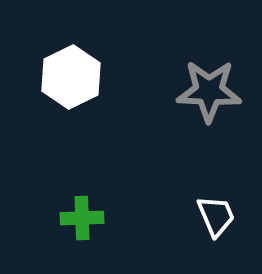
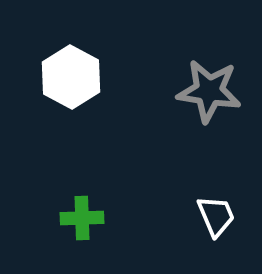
white hexagon: rotated 6 degrees counterclockwise
gray star: rotated 6 degrees clockwise
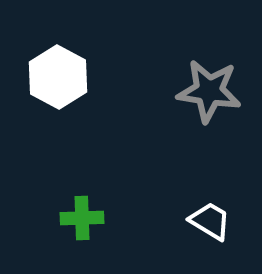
white hexagon: moved 13 px left
white trapezoid: moved 6 px left, 5 px down; rotated 36 degrees counterclockwise
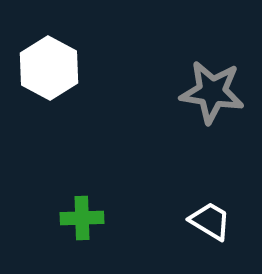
white hexagon: moved 9 px left, 9 px up
gray star: moved 3 px right, 1 px down
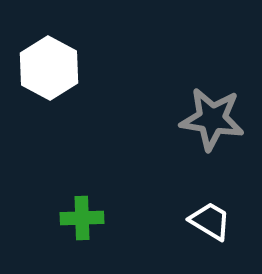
gray star: moved 27 px down
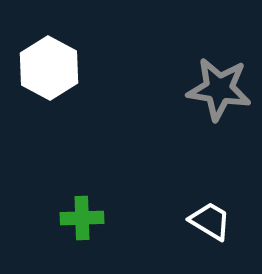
gray star: moved 7 px right, 30 px up
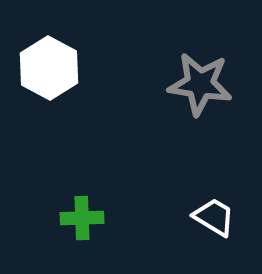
gray star: moved 19 px left, 5 px up
white trapezoid: moved 4 px right, 4 px up
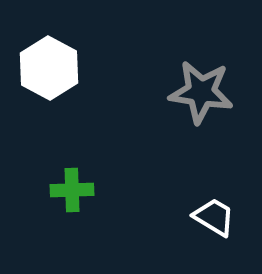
gray star: moved 1 px right, 8 px down
green cross: moved 10 px left, 28 px up
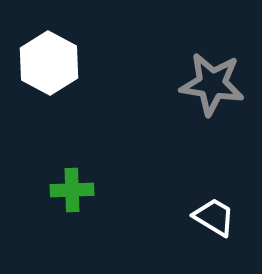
white hexagon: moved 5 px up
gray star: moved 11 px right, 8 px up
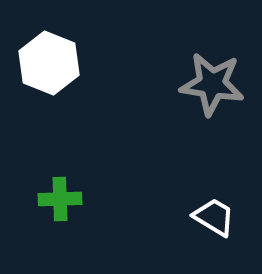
white hexagon: rotated 6 degrees counterclockwise
green cross: moved 12 px left, 9 px down
